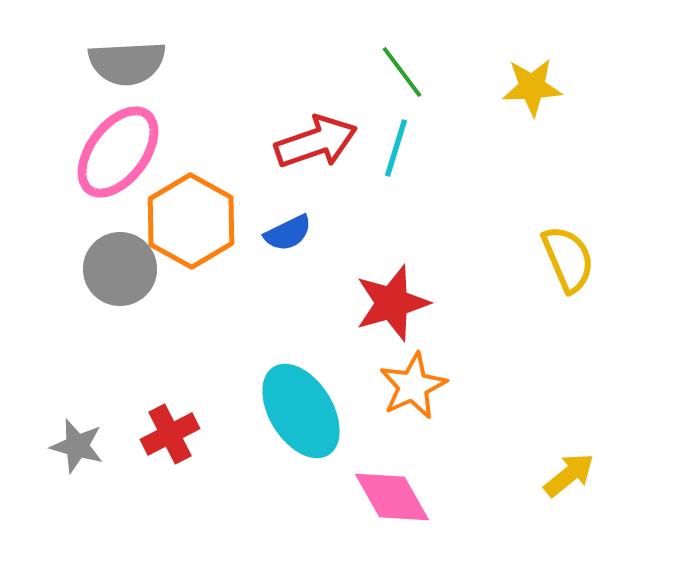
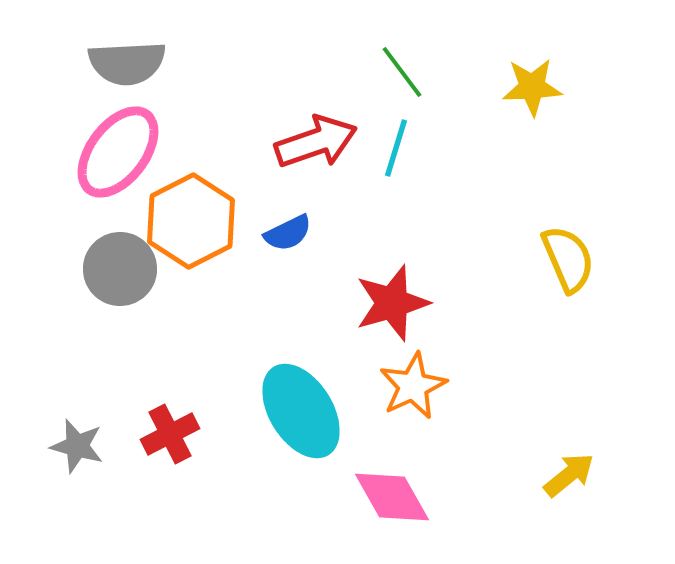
orange hexagon: rotated 4 degrees clockwise
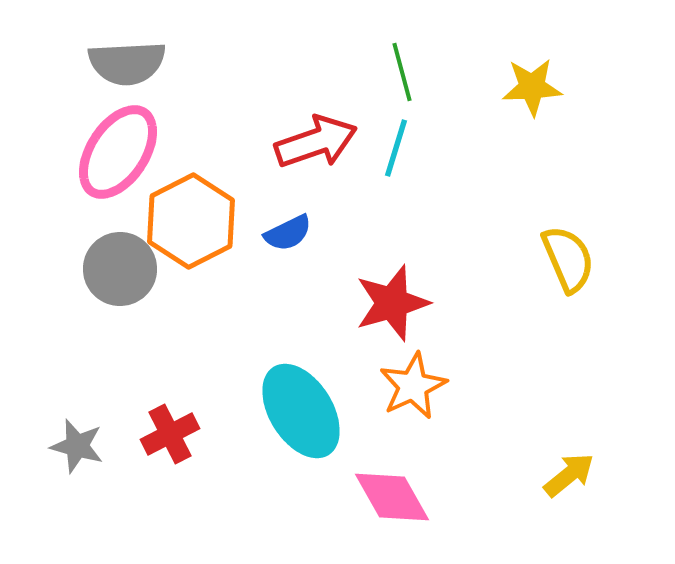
green line: rotated 22 degrees clockwise
pink ellipse: rotated 4 degrees counterclockwise
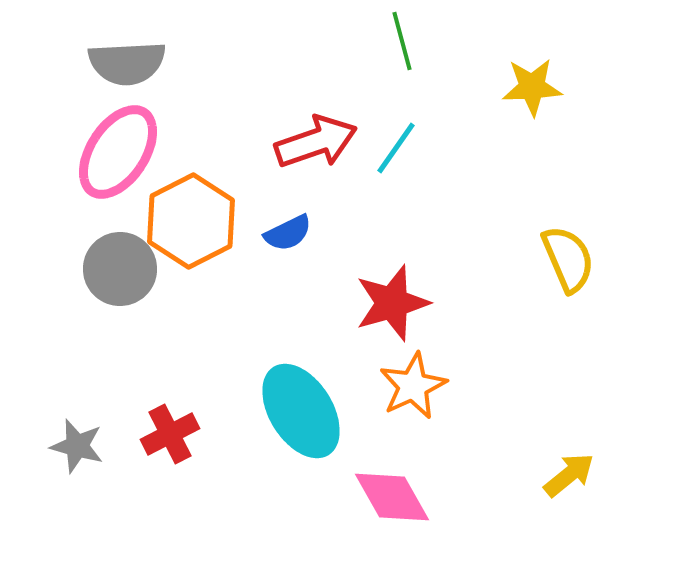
green line: moved 31 px up
cyan line: rotated 18 degrees clockwise
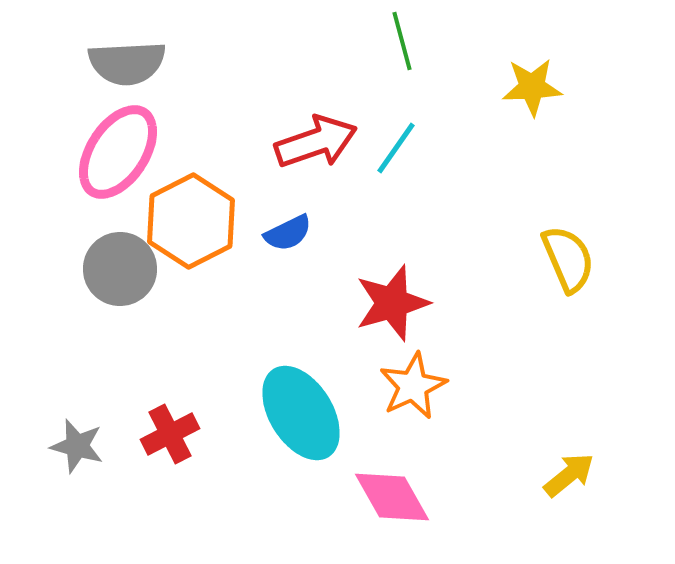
cyan ellipse: moved 2 px down
